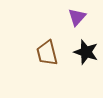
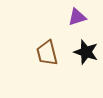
purple triangle: rotated 30 degrees clockwise
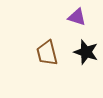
purple triangle: rotated 36 degrees clockwise
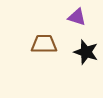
brown trapezoid: moved 3 px left, 9 px up; rotated 104 degrees clockwise
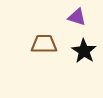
black star: moved 2 px left, 1 px up; rotated 15 degrees clockwise
